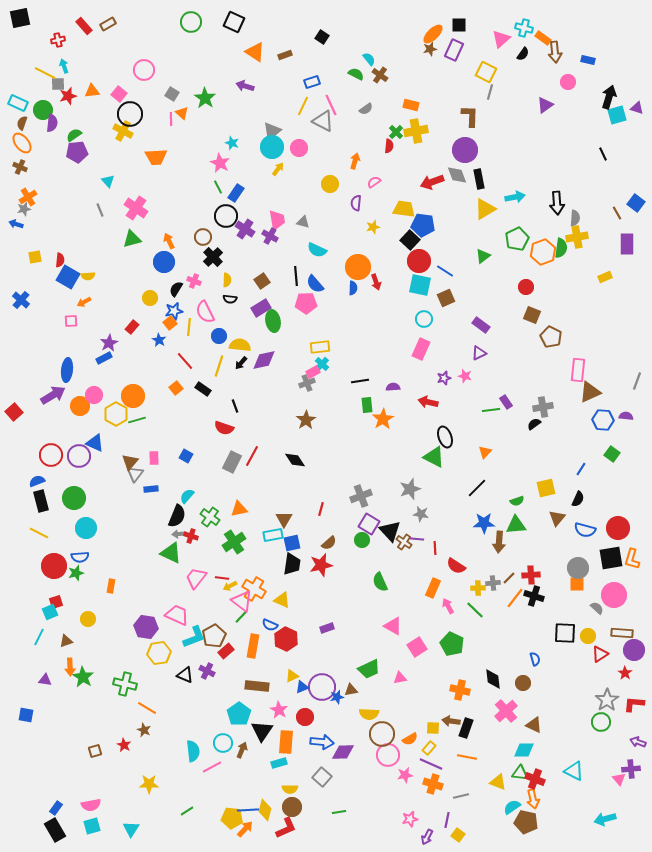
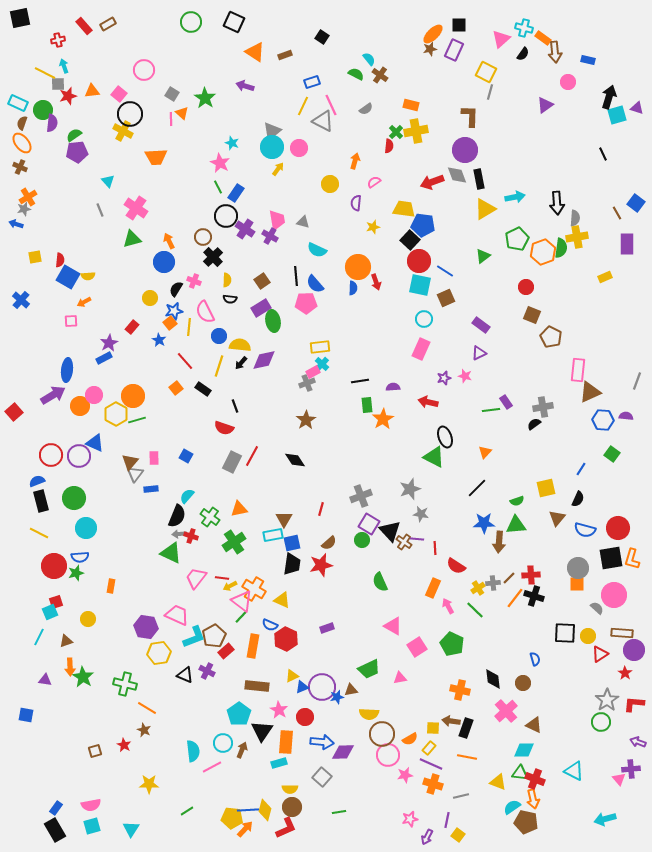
yellow cross at (478, 588): rotated 32 degrees counterclockwise
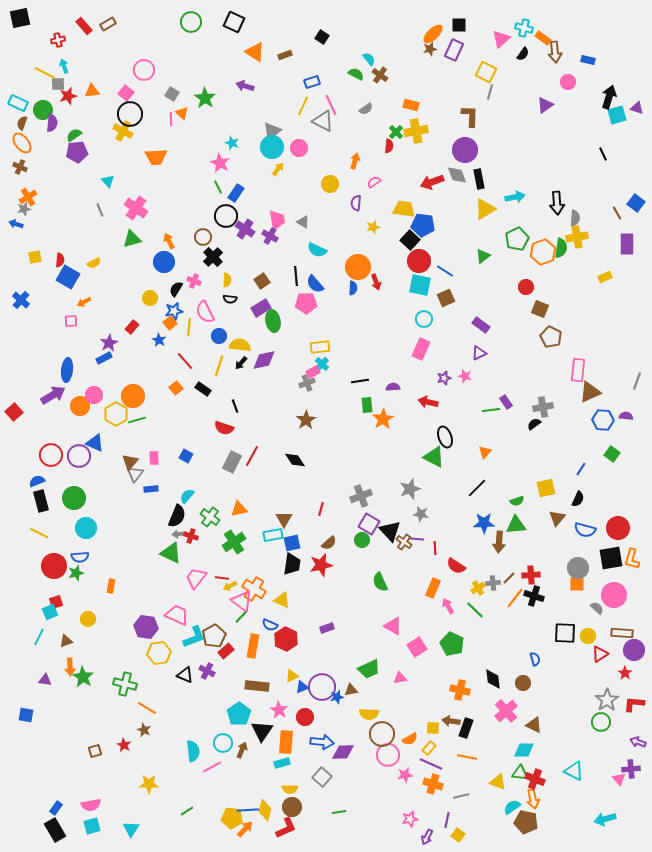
pink square at (119, 94): moved 7 px right, 1 px up
gray triangle at (303, 222): rotated 16 degrees clockwise
yellow semicircle at (88, 276): moved 6 px right, 13 px up; rotated 24 degrees counterclockwise
brown square at (532, 315): moved 8 px right, 6 px up
cyan rectangle at (279, 763): moved 3 px right
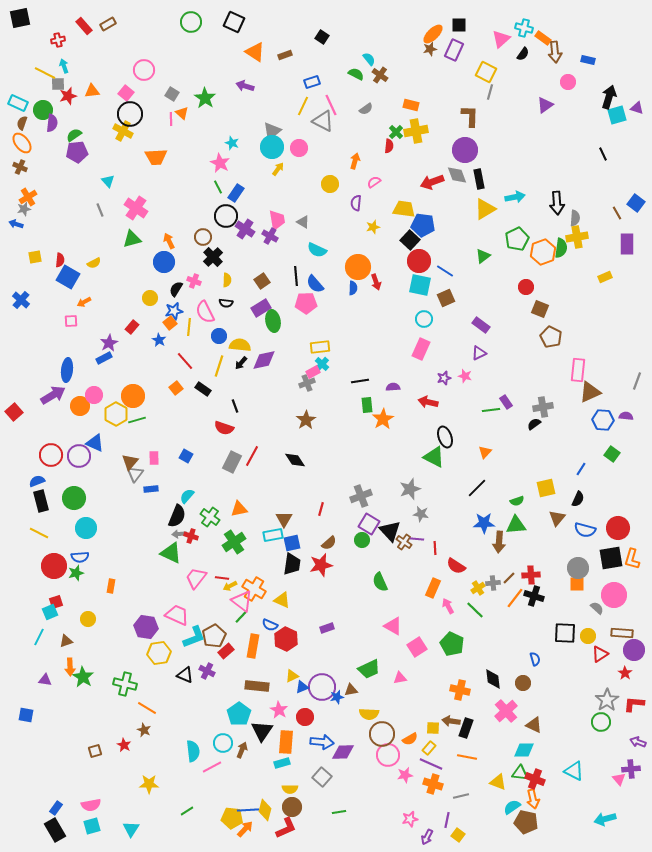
black semicircle at (230, 299): moved 4 px left, 4 px down
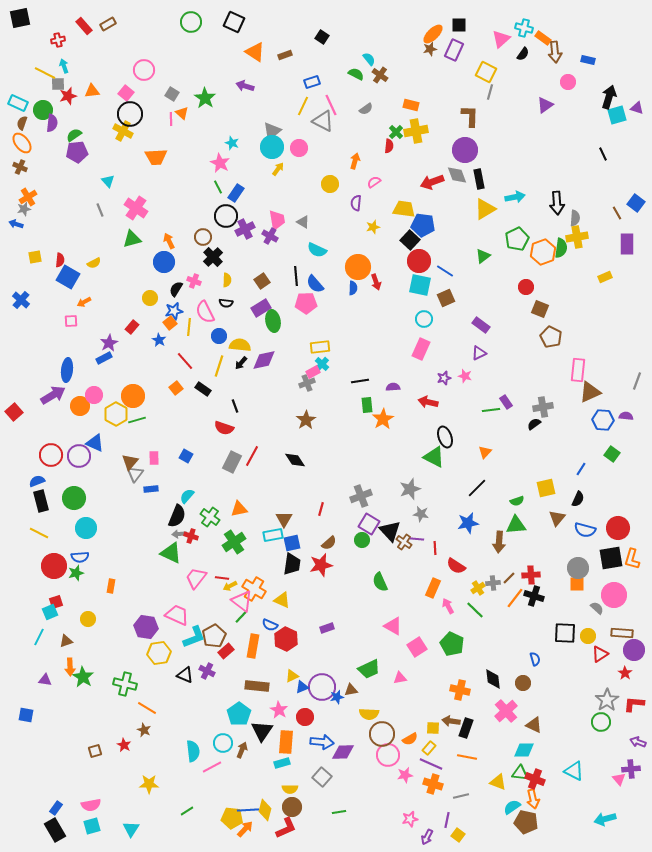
purple cross at (245, 229): rotated 30 degrees clockwise
blue star at (484, 523): moved 16 px left; rotated 10 degrees counterclockwise
